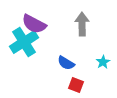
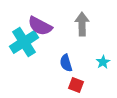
purple semicircle: moved 6 px right, 2 px down
blue semicircle: rotated 42 degrees clockwise
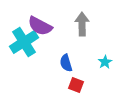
cyan star: moved 2 px right
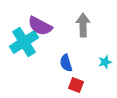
gray arrow: moved 1 px right, 1 px down
cyan star: rotated 16 degrees clockwise
